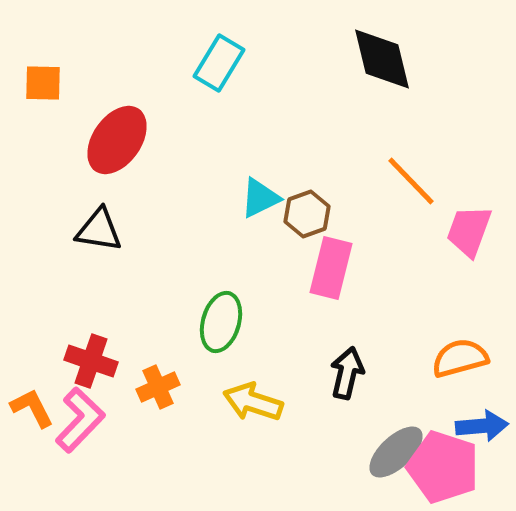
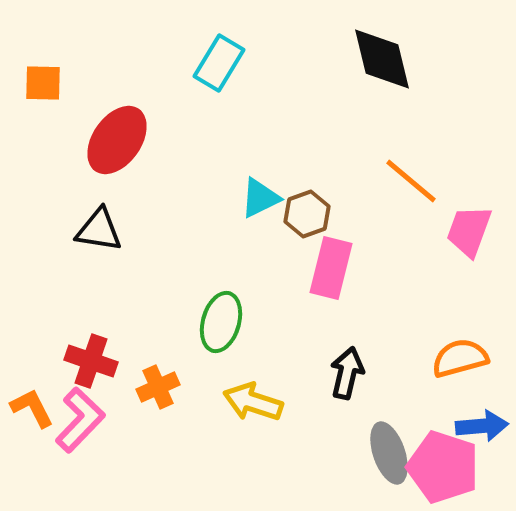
orange line: rotated 6 degrees counterclockwise
gray ellipse: moved 7 px left, 1 px down; rotated 66 degrees counterclockwise
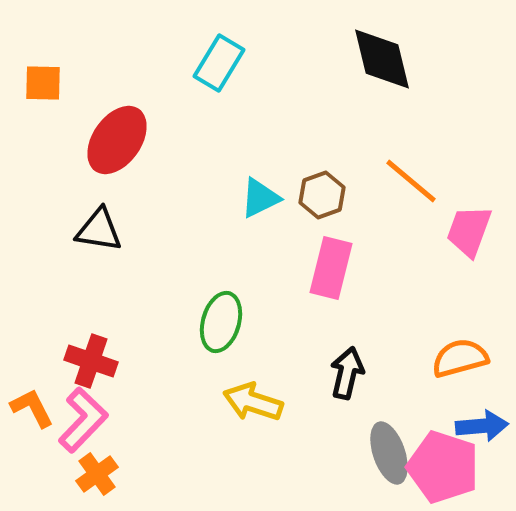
brown hexagon: moved 15 px right, 19 px up
orange cross: moved 61 px left, 87 px down; rotated 12 degrees counterclockwise
pink L-shape: moved 3 px right
